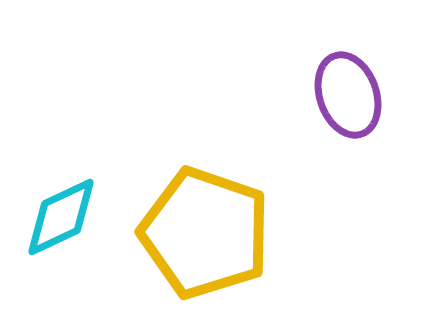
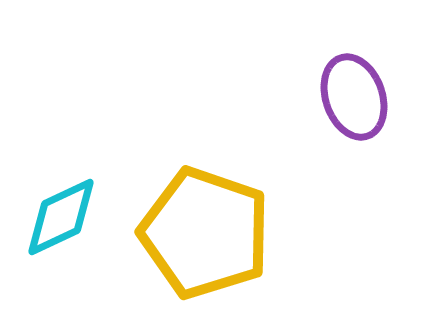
purple ellipse: moved 6 px right, 2 px down
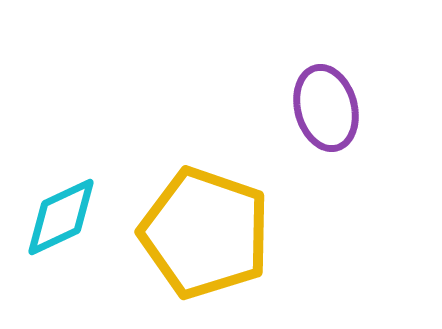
purple ellipse: moved 28 px left, 11 px down; rotated 4 degrees clockwise
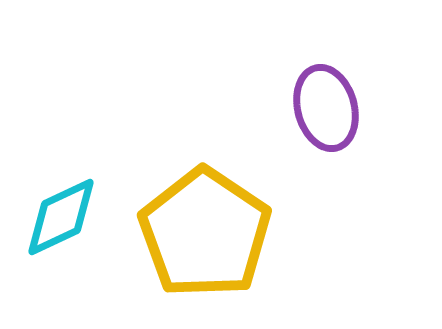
yellow pentagon: rotated 15 degrees clockwise
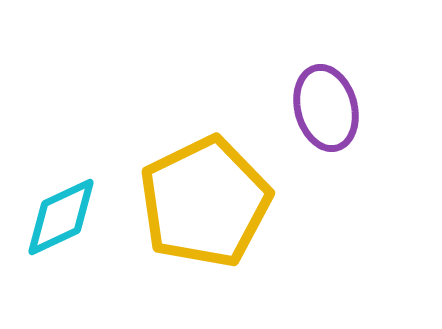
yellow pentagon: moved 31 px up; rotated 12 degrees clockwise
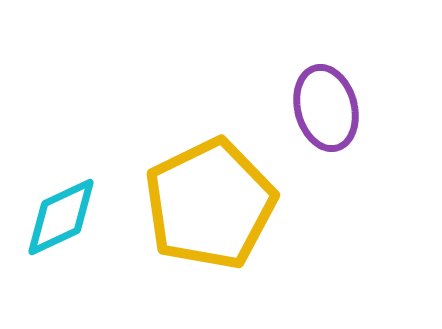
yellow pentagon: moved 5 px right, 2 px down
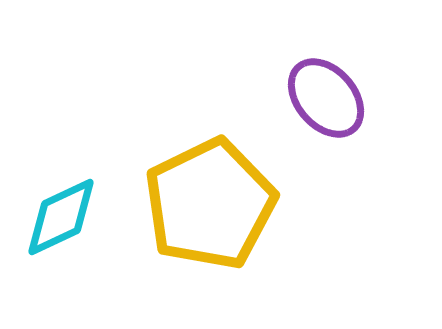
purple ellipse: moved 10 px up; rotated 26 degrees counterclockwise
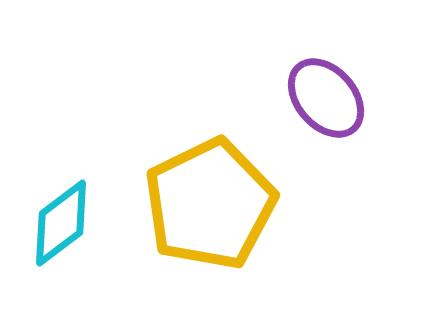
cyan diamond: moved 6 px down; rotated 12 degrees counterclockwise
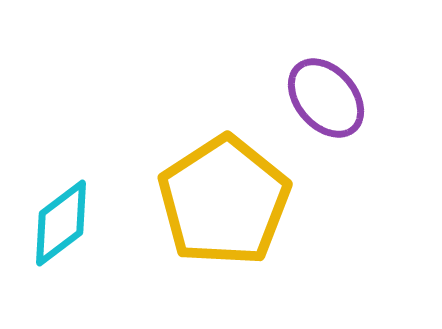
yellow pentagon: moved 14 px right, 3 px up; rotated 7 degrees counterclockwise
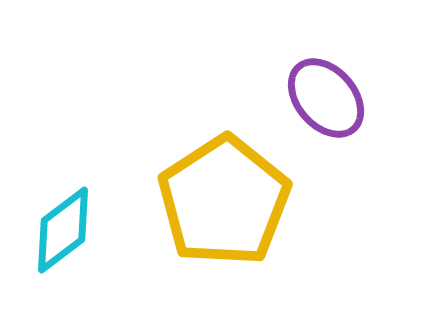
cyan diamond: moved 2 px right, 7 px down
